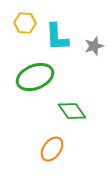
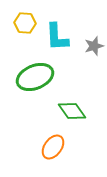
orange ellipse: moved 1 px right, 2 px up
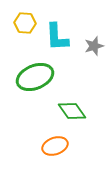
orange ellipse: moved 2 px right, 1 px up; rotated 35 degrees clockwise
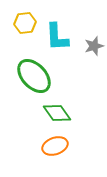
yellow hexagon: rotated 10 degrees counterclockwise
green ellipse: moved 1 px left, 1 px up; rotated 69 degrees clockwise
green diamond: moved 15 px left, 2 px down
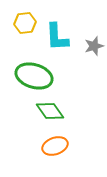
green ellipse: rotated 30 degrees counterclockwise
green diamond: moved 7 px left, 2 px up
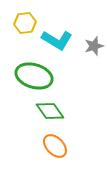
cyan L-shape: moved 3 px down; rotated 56 degrees counterclockwise
orange ellipse: rotated 65 degrees clockwise
